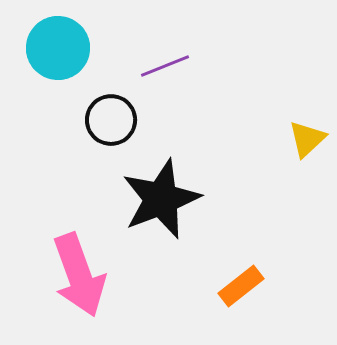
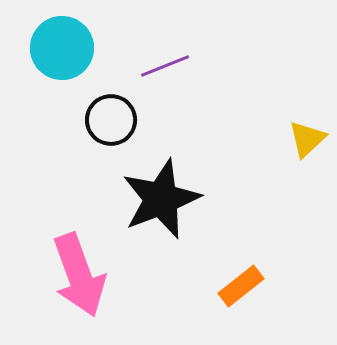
cyan circle: moved 4 px right
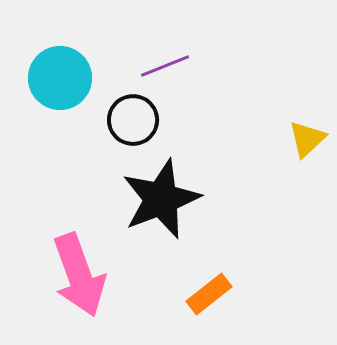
cyan circle: moved 2 px left, 30 px down
black circle: moved 22 px right
orange rectangle: moved 32 px left, 8 px down
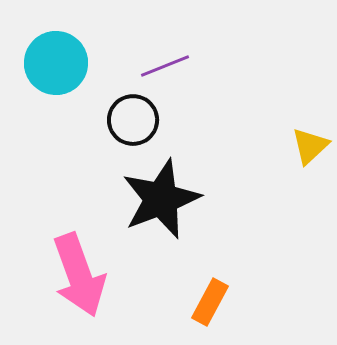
cyan circle: moved 4 px left, 15 px up
yellow triangle: moved 3 px right, 7 px down
orange rectangle: moved 1 px right, 8 px down; rotated 24 degrees counterclockwise
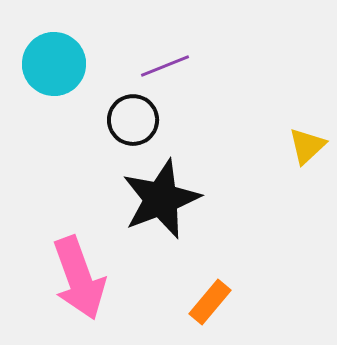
cyan circle: moved 2 px left, 1 px down
yellow triangle: moved 3 px left
pink arrow: moved 3 px down
orange rectangle: rotated 12 degrees clockwise
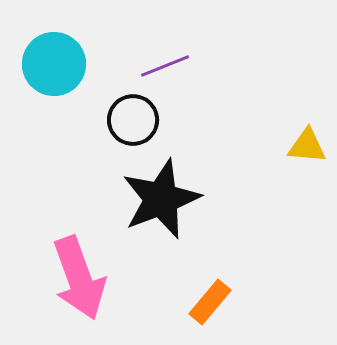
yellow triangle: rotated 48 degrees clockwise
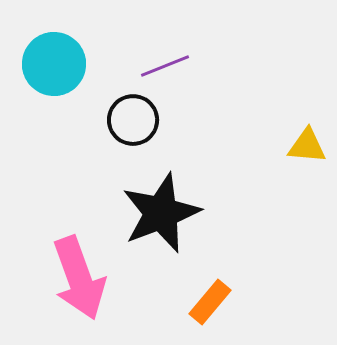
black star: moved 14 px down
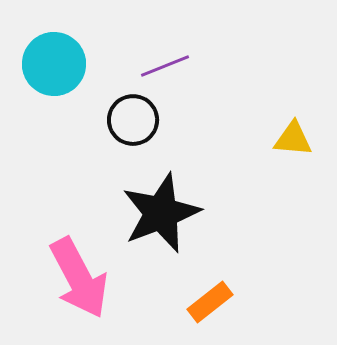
yellow triangle: moved 14 px left, 7 px up
pink arrow: rotated 8 degrees counterclockwise
orange rectangle: rotated 12 degrees clockwise
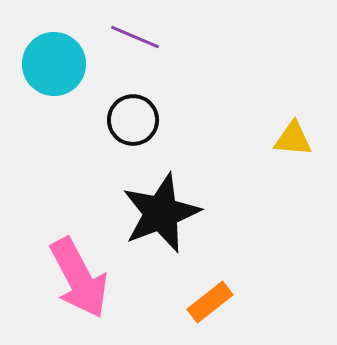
purple line: moved 30 px left, 29 px up; rotated 45 degrees clockwise
